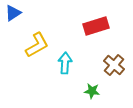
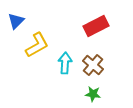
blue triangle: moved 3 px right, 8 px down; rotated 12 degrees counterclockwise
red rectangle: rotated 10 degrees counterclockwise
brown cross: moved 21 px left
green star: moved 1 px right, 3 px down
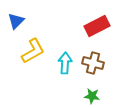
red rectangle: moved 1 px right
yellow L-shape: moved 4 px left, 6 px down
brown cross: moved 2 px up; rotated 25 degrees counterclockwise
green star: moved 1 px left, 2 px down
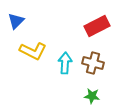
yellow L-shape: rotated 56 degrees clockwise
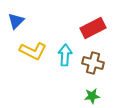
red rectangle: moved 4 px left, 2 px down
cyan arrow: moved 8 px up
green star: rotated 14 degrees counterclockwise
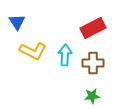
blue triangle: moved 1 px right, 1 px down; rotated 18 degrees counterclockwise
brown cross: rotated 15 degrees counterclockwise
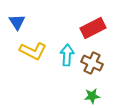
cyan arrow: moved 2 px right
brown cross: moved 1 px left; rotated 25 degrees clockwise
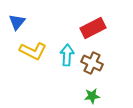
blue triangle: rotated 12 degrees clockwise
